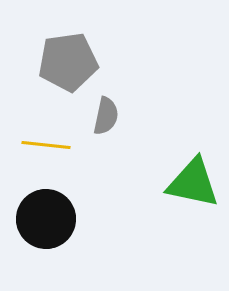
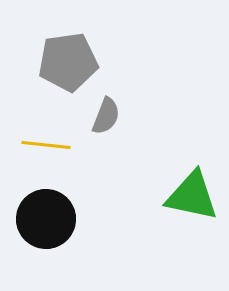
gray semicircle: rotated 9 degrees clockwise
green triangle: moved 1 px left, 13 px down
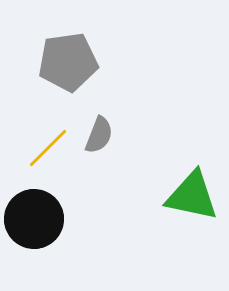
gray semicircle: moved 7 px left, 19 px down
yellow line: moved 2 px right, 3 px down; rotated 51 degrees counterclockwise
black circle: moved 12 px left
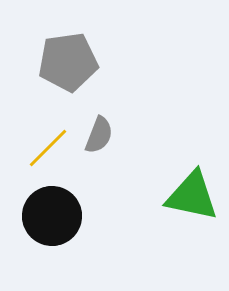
black circle: moved 18 px right, 3 px up
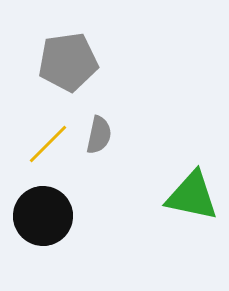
gray semicircle: rotated 9 degrees counterclockwise
yellow line: moved 4 px up
black circle: moved 9 px left
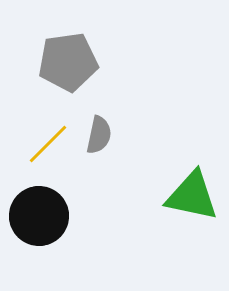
black circle: moved 4 px left
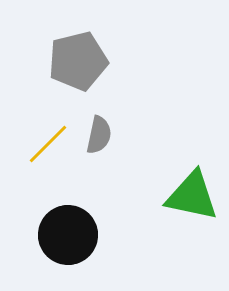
gray pentagon: moved 10 px right, 1 px up; rotated 6 degrees counterclockwise
black circle: moved 29 px right, 19 px down
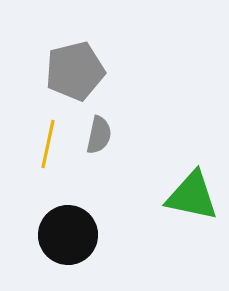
gray pentagon: moved 3 px left, 10 px down
yellow line: rotated 33 degrees counterclockwise
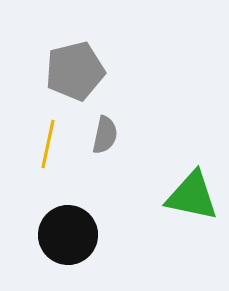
gray semicircle: moved 6 px right
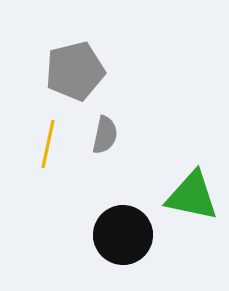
black circle: moved 55 px right
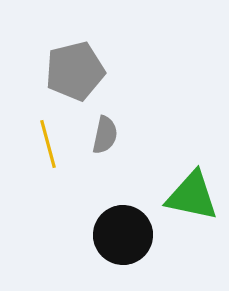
yellow line: rotated 27 degrees counterclockwise
